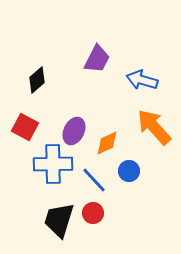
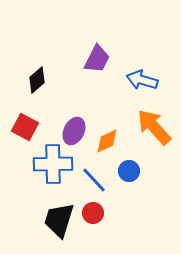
orange diamond: moved 2 px up
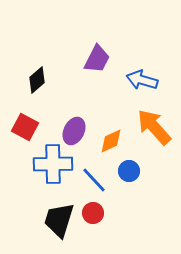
orange diamond: moved 4 px right
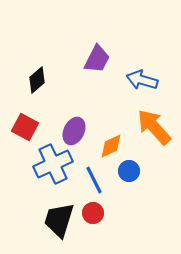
orange diamond: moved 5 px down
blue cross: rotated 24 degrees counterclockwise
blue line: rotated 16 degrees clockwise
